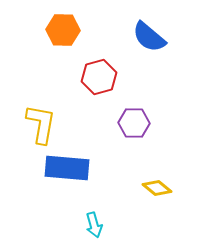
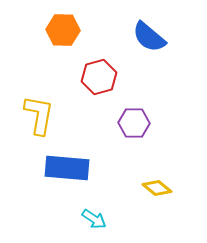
yellow L-shape: moved 2 px left, 9 px up
cyan arrow: moved 6 px up; rotated 40 degrees counterclockwise
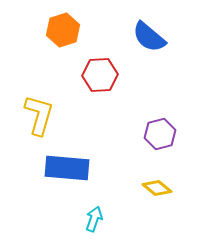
orange hexagon: rotated 20 degrees counterclockwise
red hexagon: moved 1 px right, 2 px up; rotated 12 degrees clockwise
yellow L-shape: rotated 6 degrees clockwise
purple hexagon: moved 26 px right, 11 px down; rotated 16 degrees counterclockwise
cyan arrow: rotated 105 degrees counterclockwise
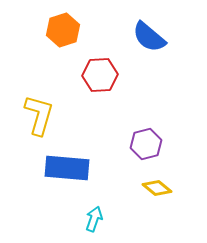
purple hexagon: moved 14 px left, 10 px down
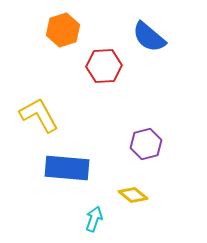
red hexagon: moved 4 px right, 9 px up
yellow L-shape: rotated 45 degrees counterclockwise
yellow diamond: moved 24 px left, 7 px down
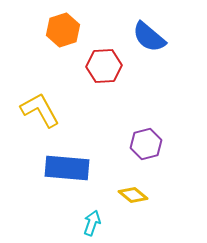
yellow L-shape: moved 1 px right, 5 px up
cyan arrow: moved 2 px left, 4 px down
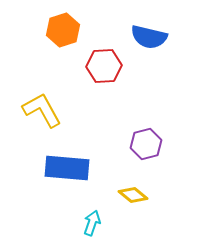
blue semicircle: rotated 27 degrees counterclockwise
yellow L-shape: moved 2 px right
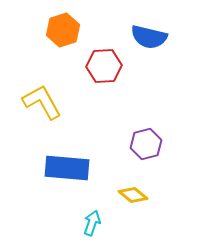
yellow L-shape: moved 8 px up
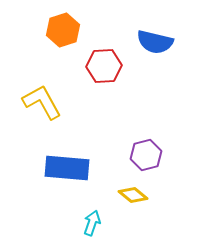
blue semicircle: moved 6 px right, 5 px down
purple hexagon: moved 11 px down
